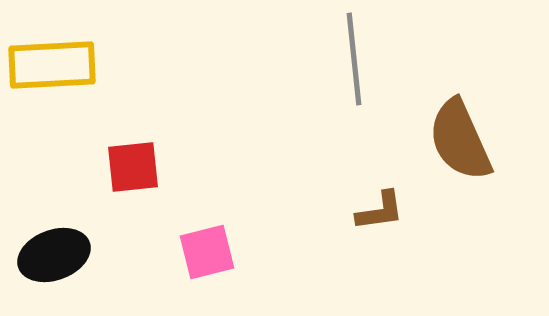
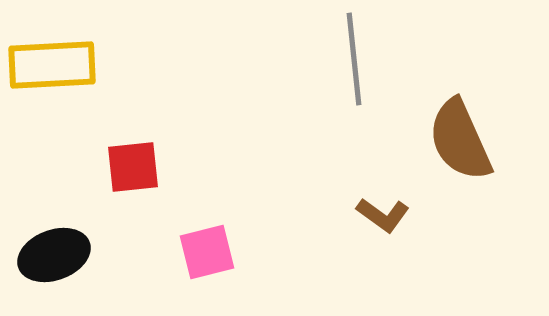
brown L-shape: moved 3 px right, 4 px down; rotated 44 degrees clockwise
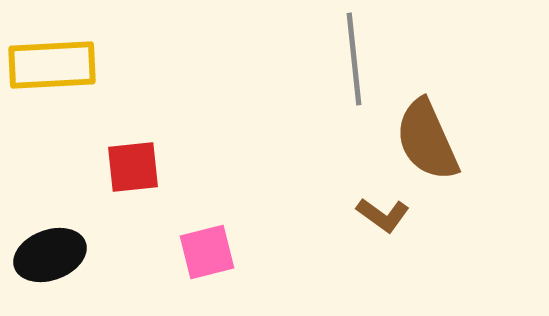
brown semicircle: moved 33 px left
black ellipse: moved 4 px left
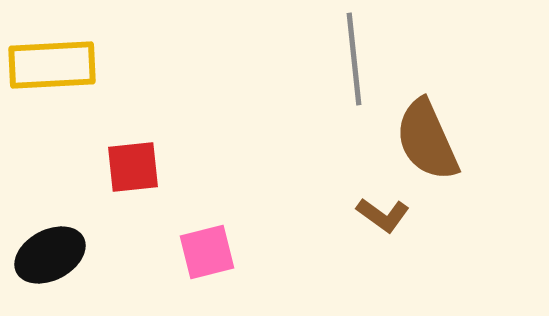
black ellipse: rotated 8 degrees counterclockwise
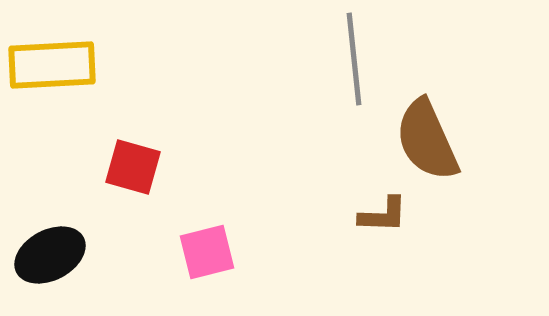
red square: rotated 22 degrees clockwise
brown L-shape: rotated 34 degrees counterclockwise
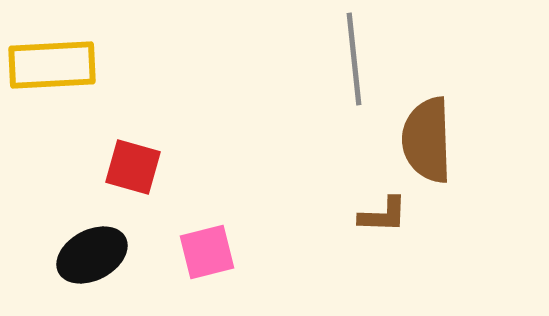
brown semicircle: rotated 22 degrees clockwise
black ellipse: moved 42 px right
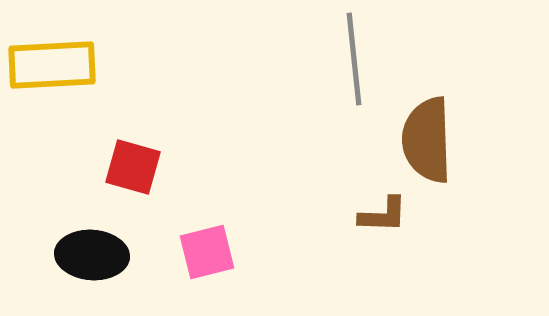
black ellipse: rotated 32 degrees clockwise
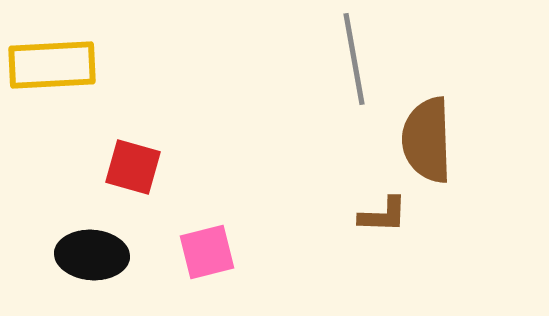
gray line: rotated 4 degrees counterclockwise
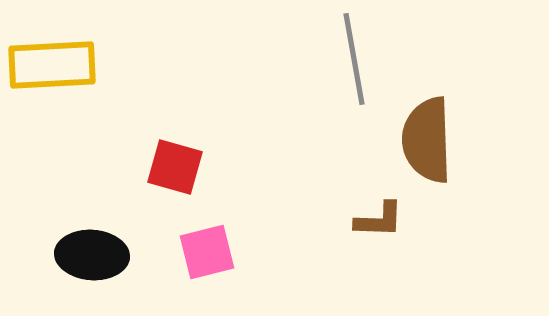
red square: moved 42 px right
brown L-shape: moved 4 px left, 5 px down
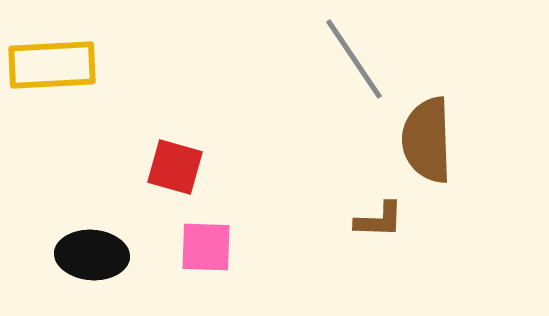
gray line: rotated 24 degrees counterclockwise
pink square: moved 1 px left, 5 px up; rotated 16 degrees clockwise
